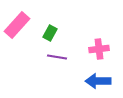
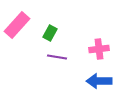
blue arrow: moved 1 px right
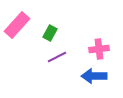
purple line: rotated 36 degrees counterclockwise
blue arrow: moved 5 px left, 5 px up
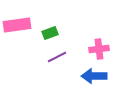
pink rectangle: rotated 40 degrees clockwise
green rectangle: rotated 42 degrees clockwise
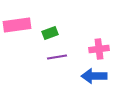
purple line: rotated 18 degrees clockwise
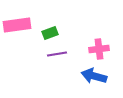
purple line: moved 3 px up
blue arrow: rotated 15 degrees clockwise
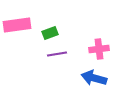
blue arrow: moved 2 px down
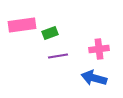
pink rectangle: moved 5 px right
purple line: moved 1 px right, 2 px down
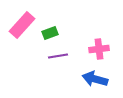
pink rectangle: rotated 40 degrees counterclockwise
blue arrow: moved 1 px right, 1 px down
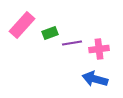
purple line: moved 14 px right, 13 px up
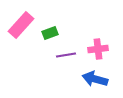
pink rectangle: moved 1 px left
purple line: moved 6 px left, 12 px down
pink cross: moved 1 px left
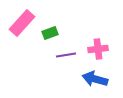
pink rectangle: moved 1 px right, 2 px up
